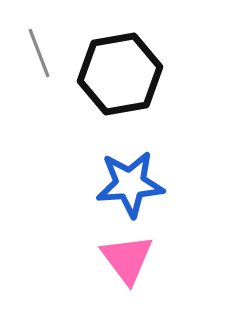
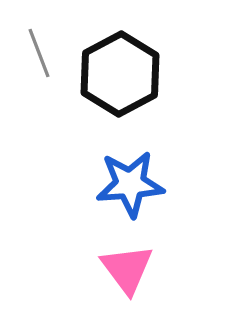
black hexagon: rotated 18 degrees counterclockwise
pink triangle: moved 10 px down
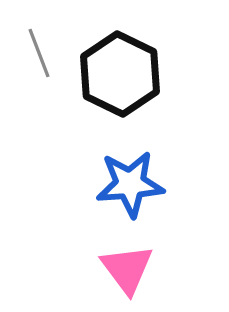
black hexagon: rotated 6 degrees counterclockwise
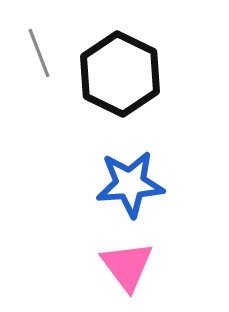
pink triangle: moved 3 px up
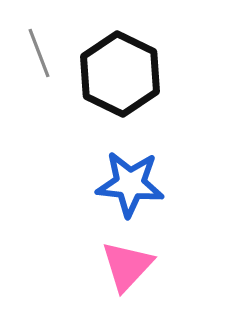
blue star: rotated 10 degrees clockwise
pink triangle: rotated 20 degrees clockwise
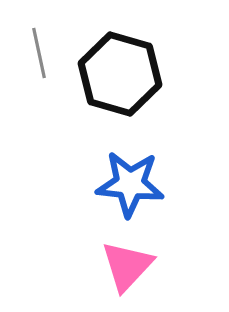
gray line: rotated 9 degrees clockwise
black hexagon: rotated 10 degrees counterclockwise
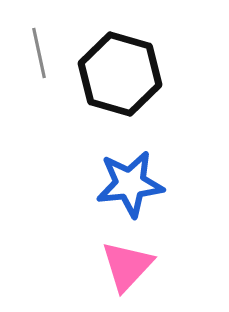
blue star: rotated 12 degrees counterclockwise
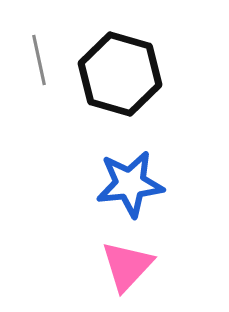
gray line: moved 7 px down
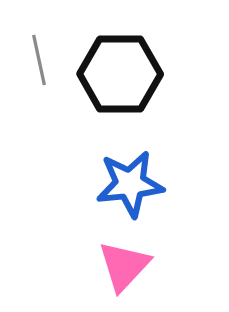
black hexagon: rotated 16 degrees counterclockwise
pink triangle: moved 3 px left
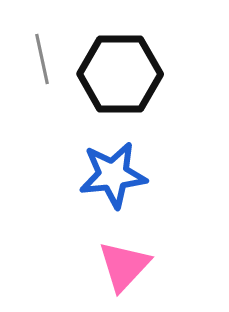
gray line: moved 3 px right, 1 px up
blue star: moved 17 px left, 9 px up
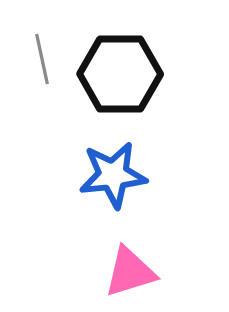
pink triangle: moved 6 px right, 6 px down; rotated 30 degrees clockwise
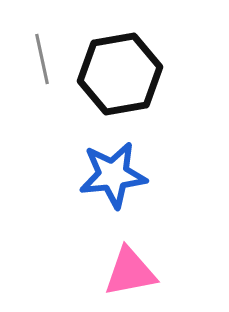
black hexagon: rotated 10 degrees counterclockwise
pink triangle: rotated 6 degrees clockwise
